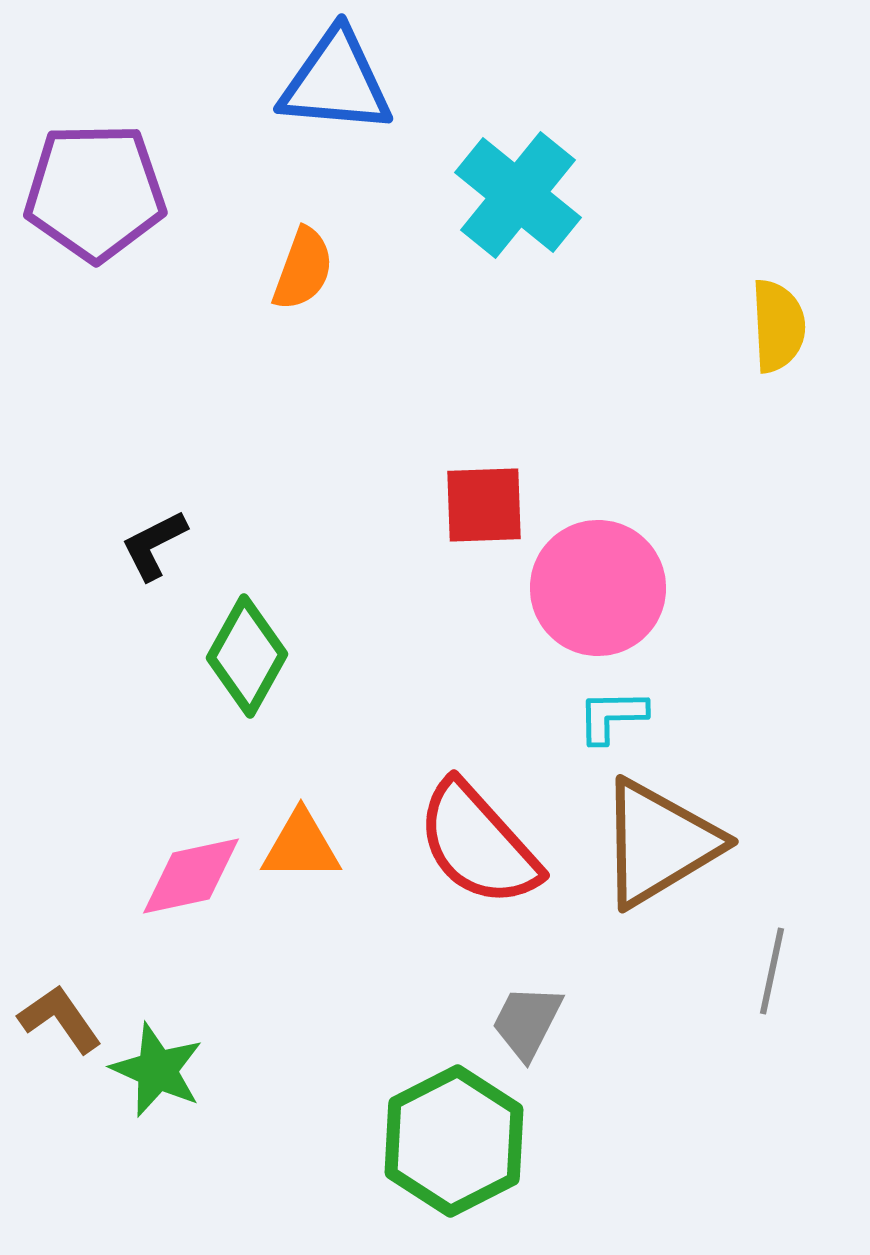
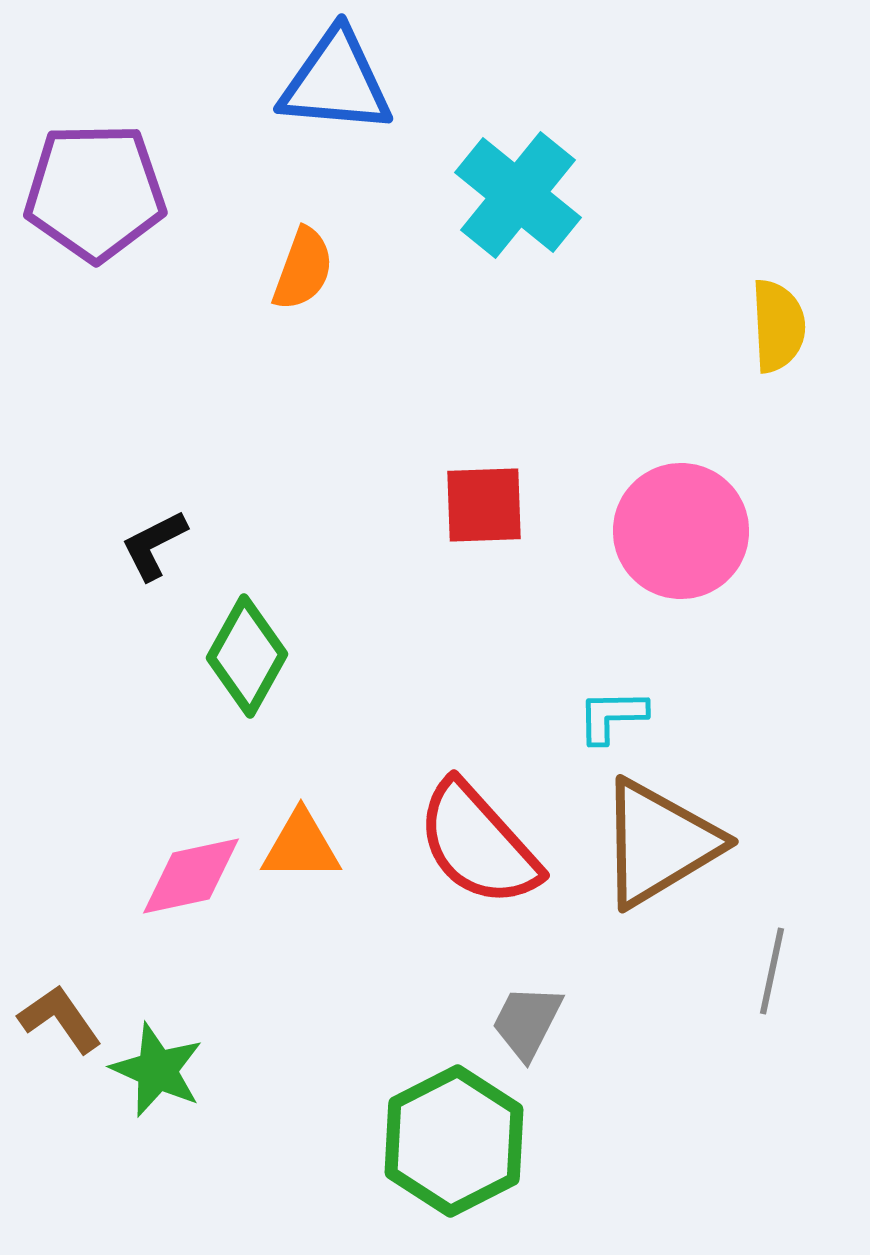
pink circle: moved 83 px right, 57 px up
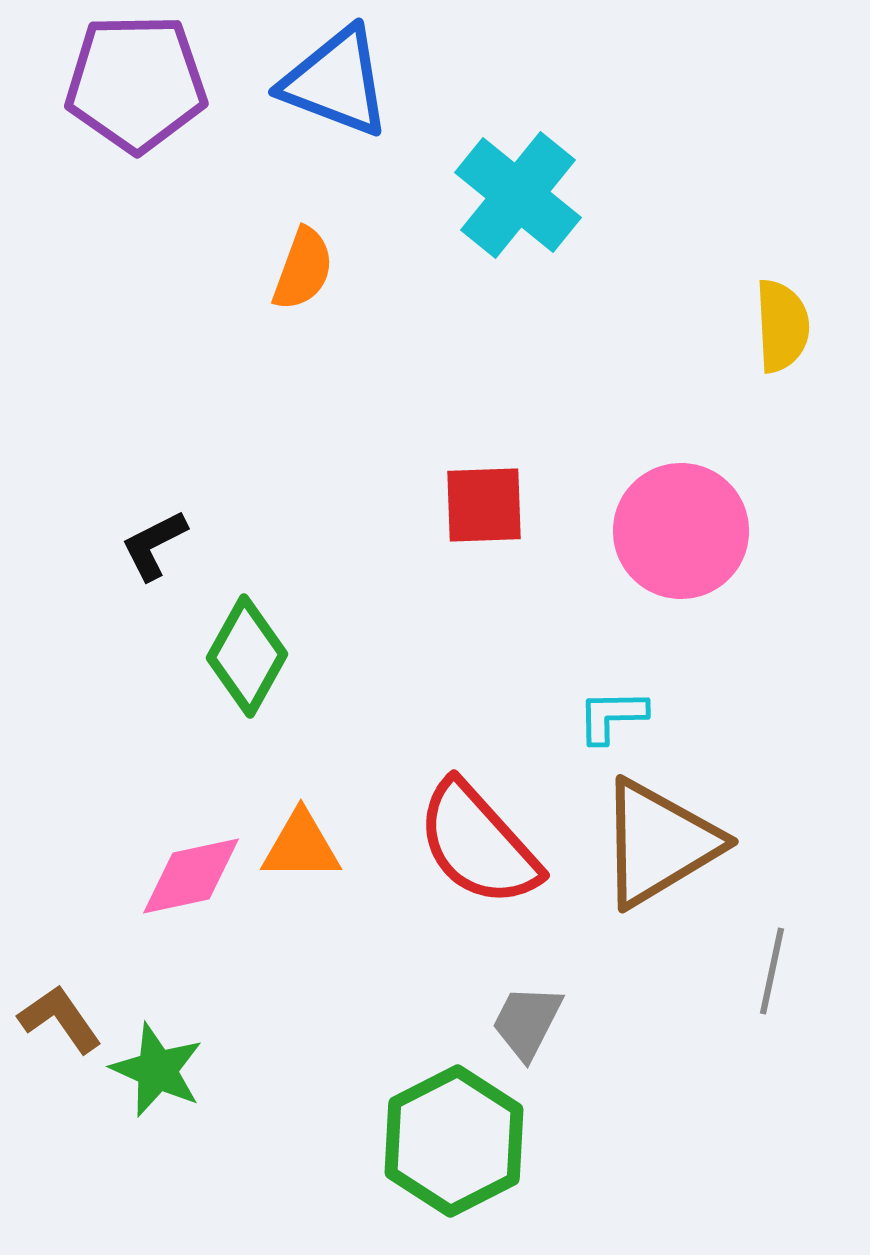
blue triangle: rotated 16 degrees clockwise
purple pentagon: moved 41 px right, 109 px up
yellow semicircle: moved 4 px right
